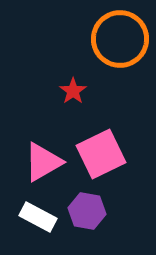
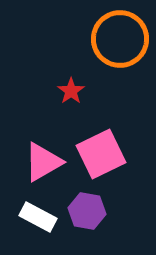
red star: moved 2 px left
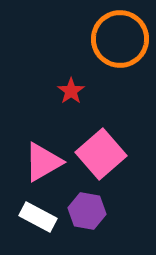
pink square: rotated 15 degrees counterclockwise
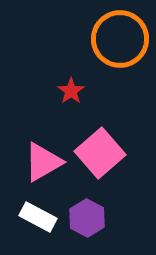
pink square: moved 1 px left, 1 px up
purple hexagon: moved 7 px down; rotated 18 degrees clockwise
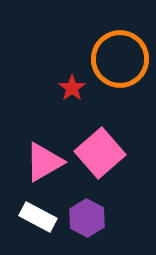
orange circle: moved 20 px down
red star: moved 1 px right, 3 px up
pink triangle: moved 1 px right
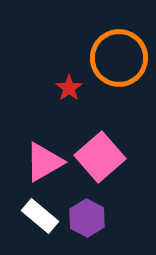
orange circle: moved 1 px left, 1 px up
red star: moved 3 px left
pink square: moved 4 px down
white rectangle: moved 2 px right, 1 px up; rotated 12 degrees clockwise
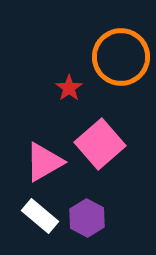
orange circle: moved 2 px right, 1 px up
pink square: moved 13 px up
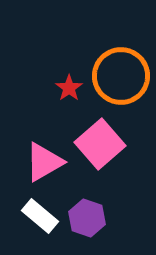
orange circle: moved 19 px down
purple hexagon: rotated 9 degrees counterclockwise
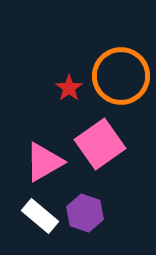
pink square: rotated 6 degrees clockwise
purple hexagon: moved 2 px left, 5 px up
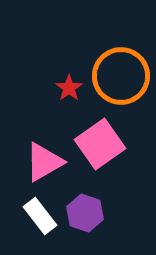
white rectangle: rotated 12 degrees clockwise
